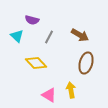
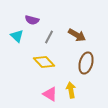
brown arrow: moved 3 px left
yellow diamond: moved 8 px right, 1 px up
pink triangle: moved 1 px right, 1 px up
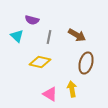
gray line: rotated 16 degrees counterclockwise
yellow diamond: moved 4 px left; rotated 35 degrees counterclockwise
yellow arrow: moved 1 px right, 1 px up
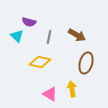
purple semicircle: moved 3 px left, 2 px down
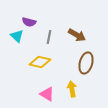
pink triangle: moved 3 px left
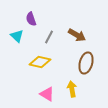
purple semicircle: moved 2 px right, 3 px up; rotated 56 degrees clockwise
gray line: rotated 16 degrees clockwise
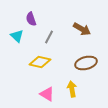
brown arrow: moved 5 px right, 6 px up
brown ellipse: rotated 60 degrees clockwise
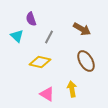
brown ellipse: moved 2 px up; rotated 75 degrees clockwise
